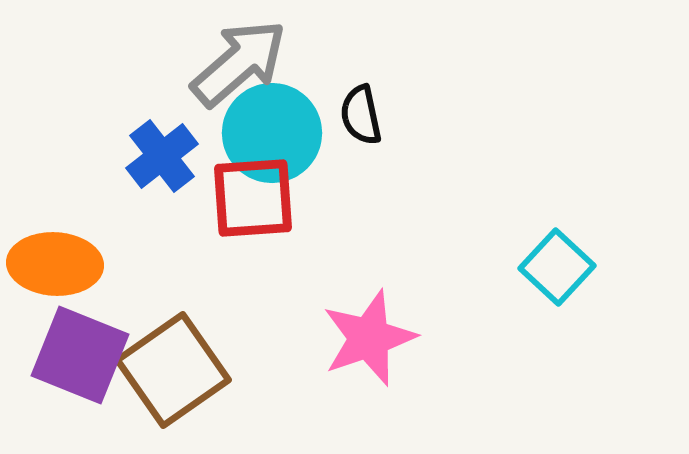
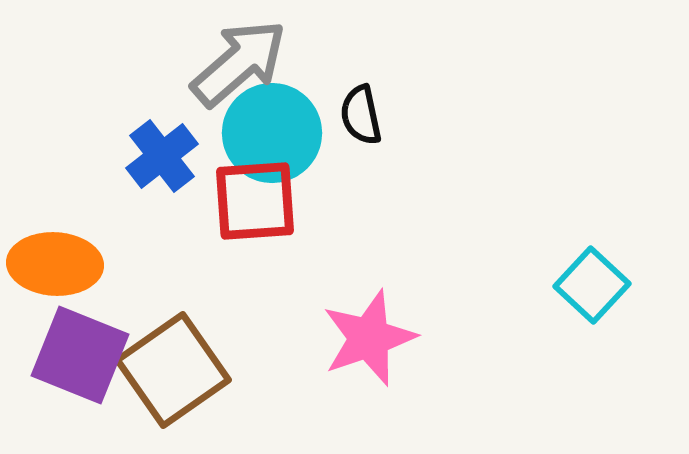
red square: moved 2 px right, 3 px down
cyan square: moved 35 px right, 18 px down
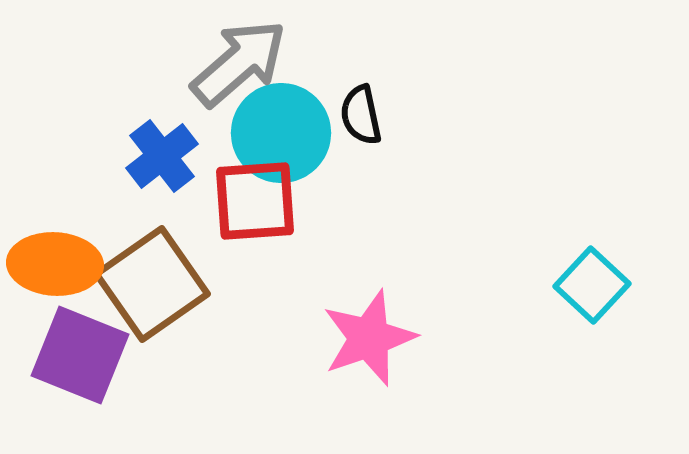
cyan circle: moved 9 px right
brown square: moved 21 px left, 86 px up
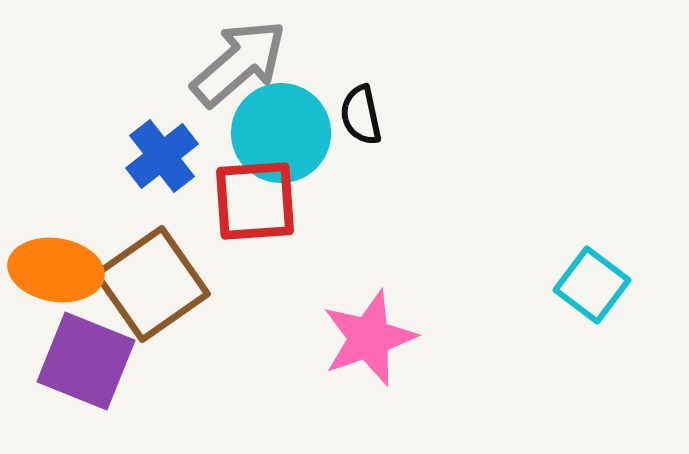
orange ellipse: moved 1 px right, 6 px down; rotated 6 degrees clockwise
cyan square: rotated 6 degrees counterclockwise
purple square: moved 6 px right, 6 px down
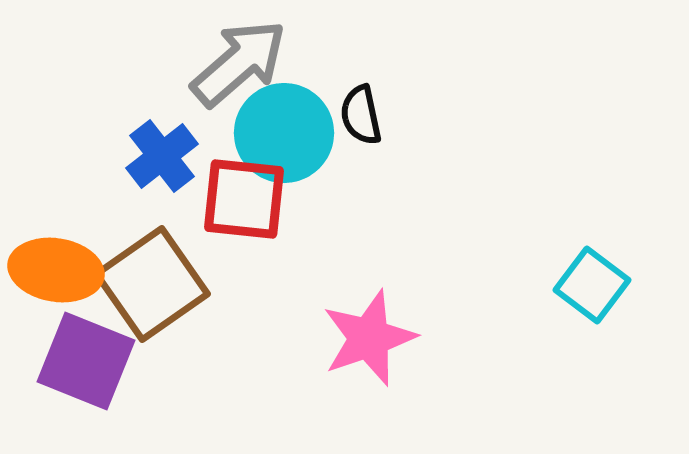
cyan circle: moved 3 px right
red square: moved 11 px left, 2 px up; rotated 10 degrees clockwise
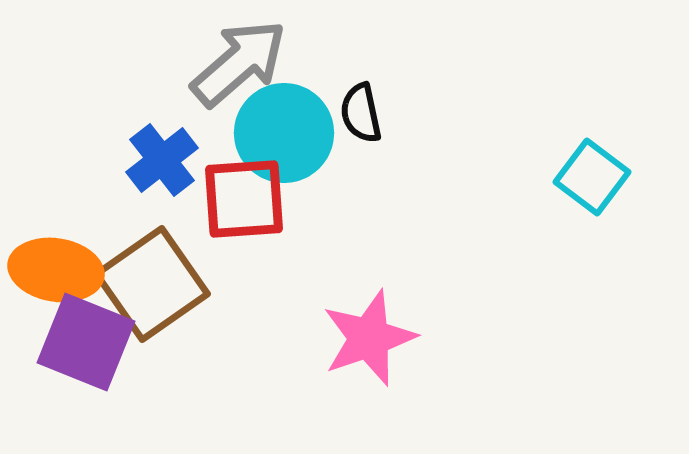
black semicircle: moved 2 px up
blue cross: moved 4 px down
red square: rotated 10 degrees counterclockwise
cyan square: moved 108 px up
purple square: moved 19 px up
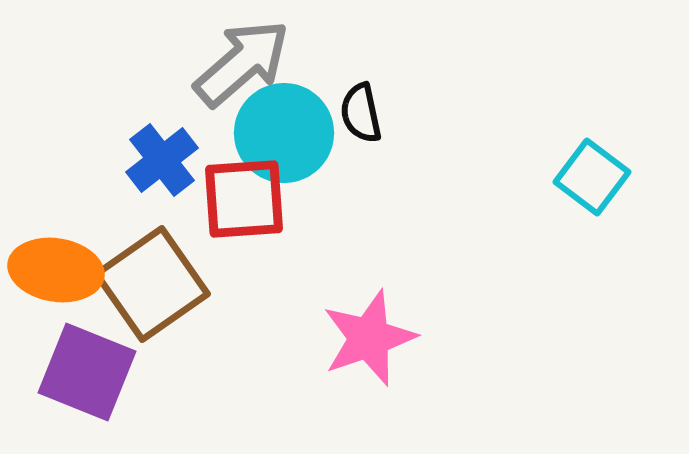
gray arrow: moved 3 px right
purple square: moved 1 px right, 30 px down
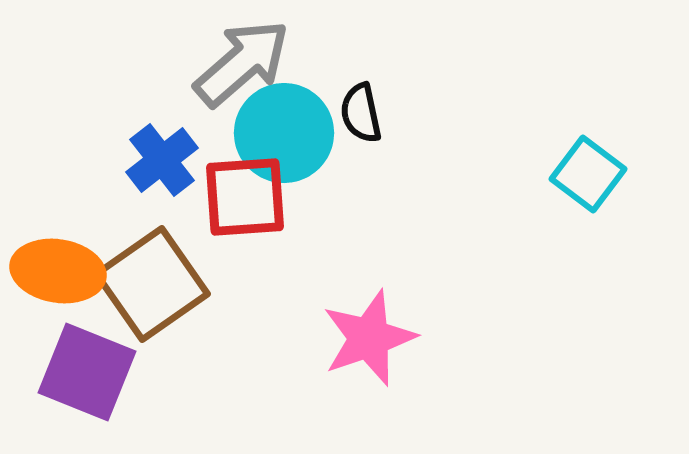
cyan square: moved 4 px left, 3 px up
red square: moved 1 px right, 2 px up
orange ellipse: moved 2 px right, 1 px down
